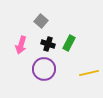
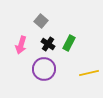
black cross: rotated 16 degrees clockwise
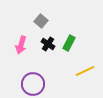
purple circle: moved 11 px left, 15 px down
yellow line: moved 4 px left, 2 px up; rotated 12 degrees counterclockwise
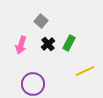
black cross: rotated 16 degrees clockwise
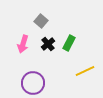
pink arrow: moved 2 px right, 1 px up
purple circle: moved 1 px up
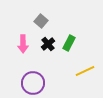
pink arrow: rotated 18 degrees counterclockwise
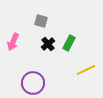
gray square: rotated 24 degrees counterclockwise
pink arrow: moved 10 px left, 2 px up; rotated 24 degrees clockwise
yellow line: moved 1 px right, 1 px up
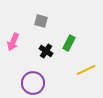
black cross: moved 2 px left, 7 px down; rotated 16 degrees counterclockwise
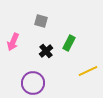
black cross: rotated 16 degrees clockwise
yellow line: moved 2 px right, 1 px down
